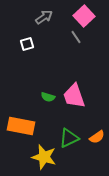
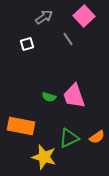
gray line: moved 8 px left, 2 px down
green semicircle: moved 1 px right
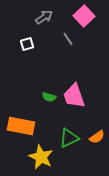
yellow star: moved 3 px left; rotated 10 degrees clockwise
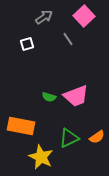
pink trapezoid: moved 2 px right; rotated 92 degrees counterclockwise
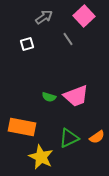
orange rectangle: moved 1 px right, 1 px down
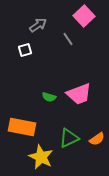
gray arrow: moved 6 px left, 8 px down
white square: moved 2 px left, 6 px down
pink trapezoid: moved 3 px right, 2 px up
orange semicircle: moved 2 px down
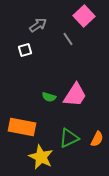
pink trapezoid: moved 4 px left, 1 px down; rotated 36 degrees counterclockwise
orange semicircle: rotated 28 degrees counterclockwise
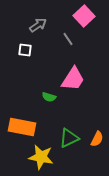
white square: rotated 24 degrees clockwise
pink trapezoid: moved 2 px left, 16 px up
yellow star: rotated 15 degrees counterclockwise
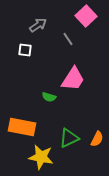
pink square: moved 2 px right
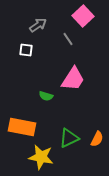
pink square: moved 3 px left
white square: moved 1 px right
green semicircle: moved 3 px left, 1 px up
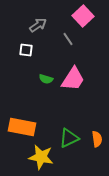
green semicircle: moved 17 px up
orange semicircle: rotated 35 degrees counterclockwise
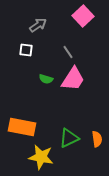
gray line: moved 13 px down
